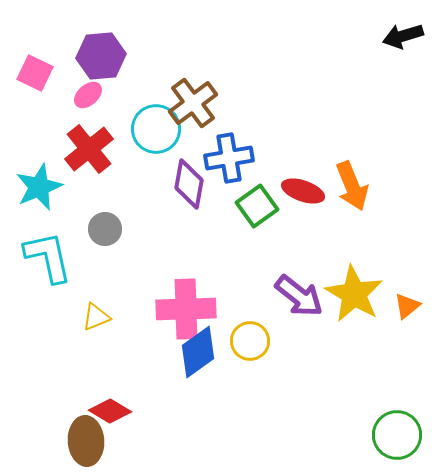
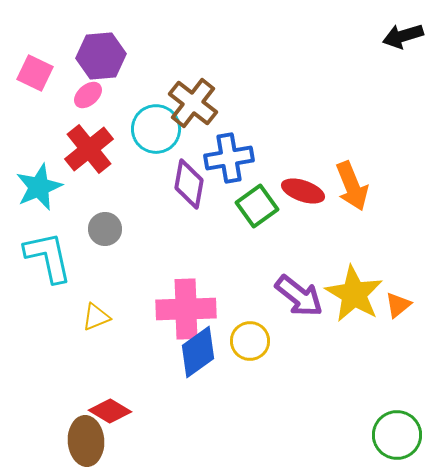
brown cross: rotated 15 degrees counterclockwise
orange triangle: moved 9 px left, 1 px up
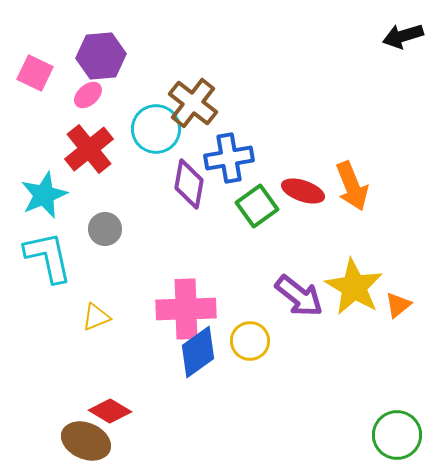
cyan star: moved 5 px right, 8 px down
yellow star: moved 7 px up
brown ellipse: rotated 63 degrees counterclockwise
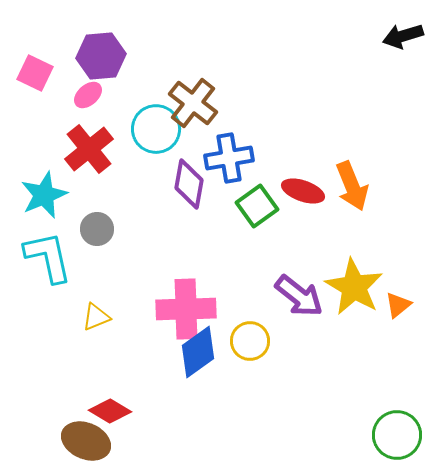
gray circle: moved 8 px left
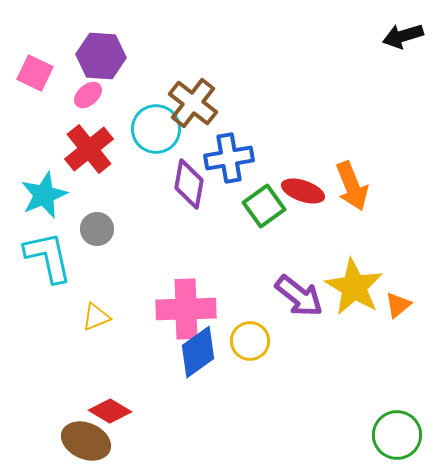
purple hexagon: rotated 9 degrees clockwise
green square: moved 7 px right
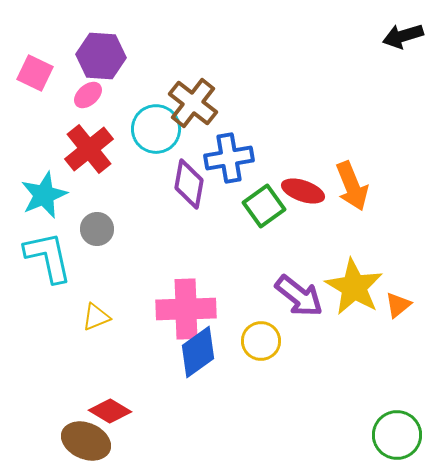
yellow circle: moved 11 px right
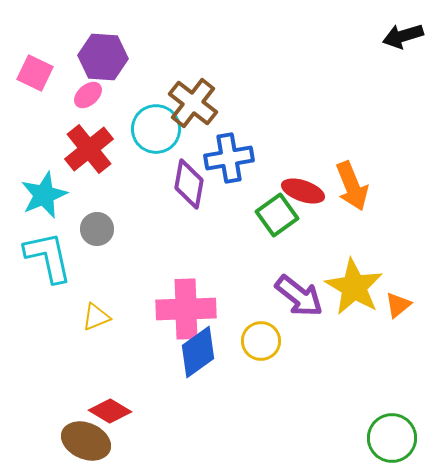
purple hexagon: moved 2 px right, 1 px down
green square: moved 13 px right, 9 px down
green circle: moved 5 px left, 3 px down
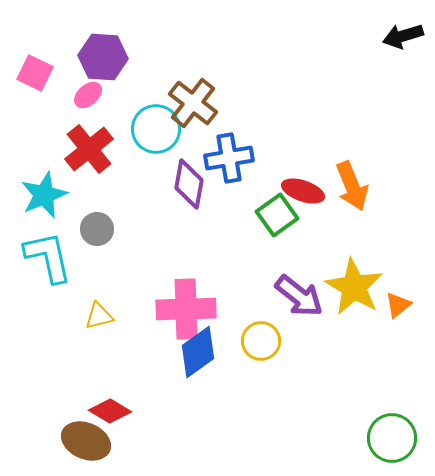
yellow triangle: moved 3 px right, 1 px up; rotated 8 degrees clockwise
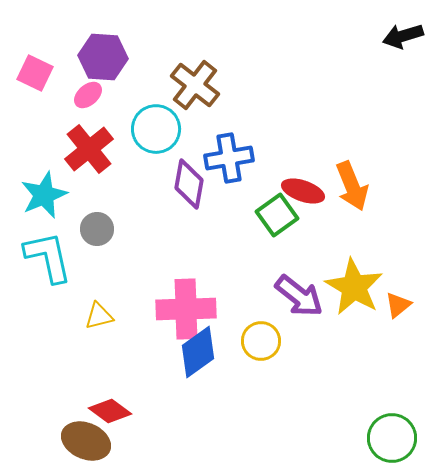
brown cross: moved 2 px right, 18 px up
red diamond: rotated 6 degrees clockwise
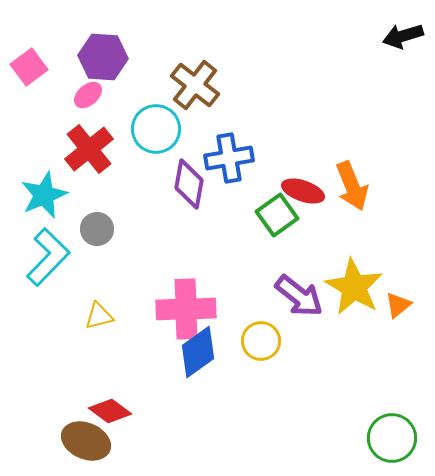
pink square: moved 6 px left, 6 px up; rotated 27 degrees clockwise
cyan L-shape: rotated 56 degrees clockwise
